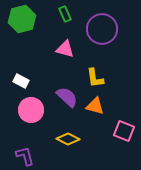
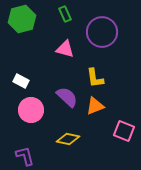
purple circle: moved 3 px down
orange triangle: rotated 36 degrees counterclockwise
yellow diamond: rotated 15 degrees counterclockwise
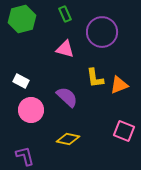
orange triangle: moved 24 px right, 21 px up
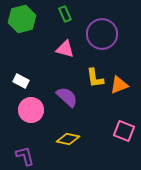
purple circle: moved 2 px down
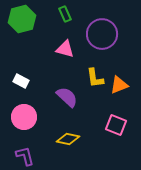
pink circle: moved 7 px left, 7 px down
pink square: moved 8 px left, 6 px up
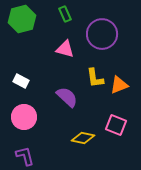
yellow diamond: moved 15 px right, 1 px up
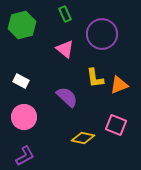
green hexagon: moved 6 px down
pink triangle: rotated 24 degrees clockwise
purple L-shape: rotated 75 degrees clockwise
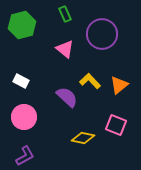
yellow L-shape: moved 5 px left, 3 px down; rotated 145 degrees clockwise
orange triangle: rotated 18 degrees counterclockwise
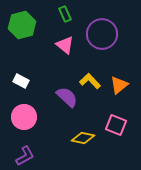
pink triangle: moved 4 px up
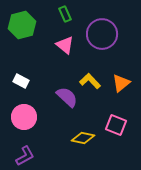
orange triangle: moved 2 px right, 2 px up
